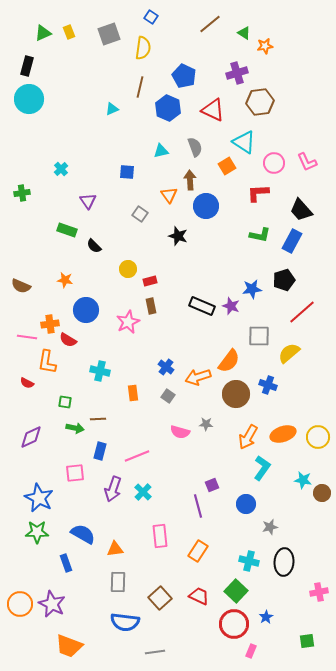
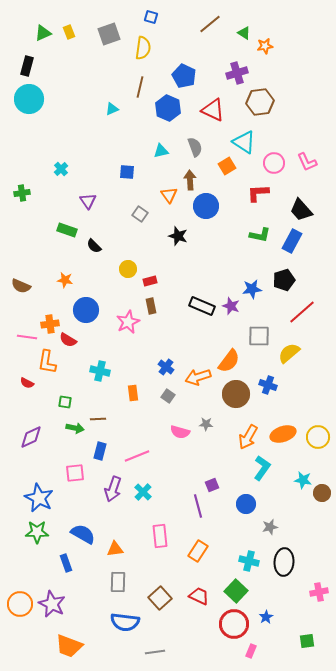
blue square at (151, 17): rotated 16 degrees counterclockwise
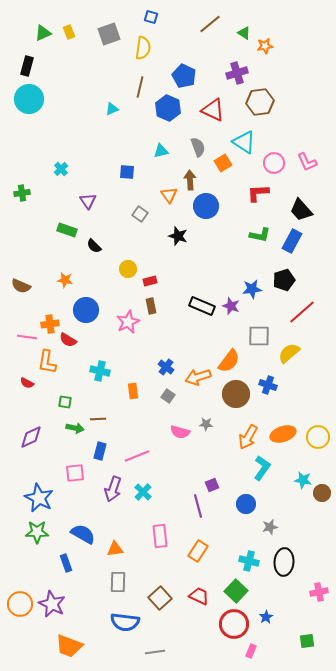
gray semicircle at (195, 147): moved 3 px right
orange square at (227, 166): moved 4 px left, 3 px up
orange rectangle at (133, 393): moved 2 px up
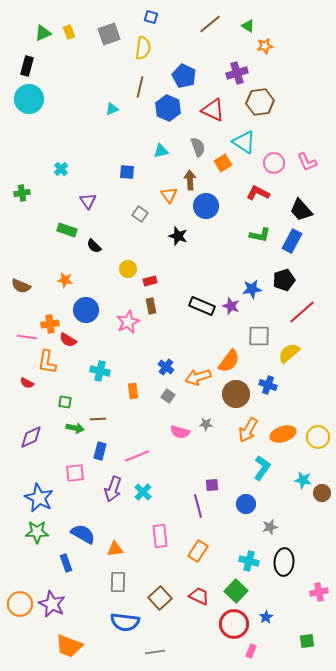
green triangle at (244, 33): moved 4 px right, 7 px up
red L-shape at (258, 193): rotated 30 degrees clockwise
orange arrow at (248, 437): moved 7 px up
purple square at (212, 485): rotated 16 degrees clockwise
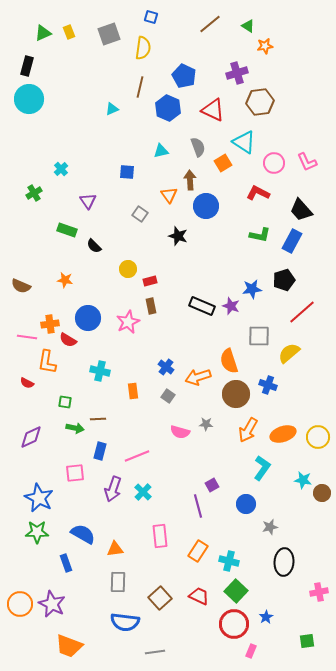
green cross at (22, 193): moved 12 px right; rotated 21 degrees counterclockwise
blue circle at (86, 310): moved 2 px right, 8 px down
orange semicircle at (229, 361): rotated 125 degrees clockwise
purple square at (212, 485): rotated 24 degrees counterclockwise
cyan cross at (249, 561): moved 20 px left
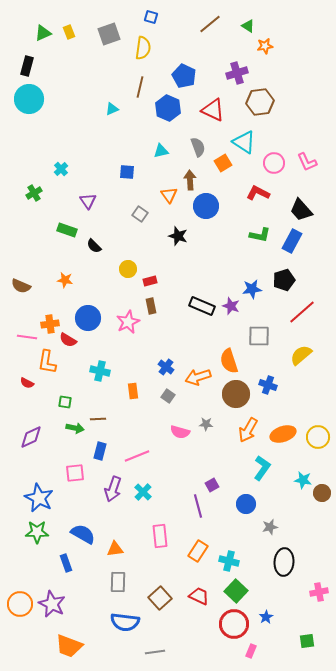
yellow semicircle at (289, 353): moved 12 px right, 2 px down
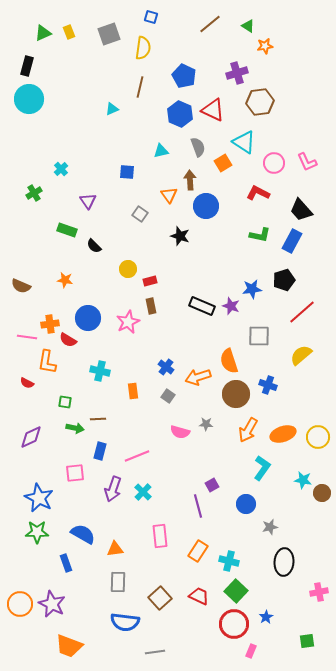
blue hexagon at (168, 108): moved 12 px right, 6 px down
black star at (178, 236): moved 2 px right
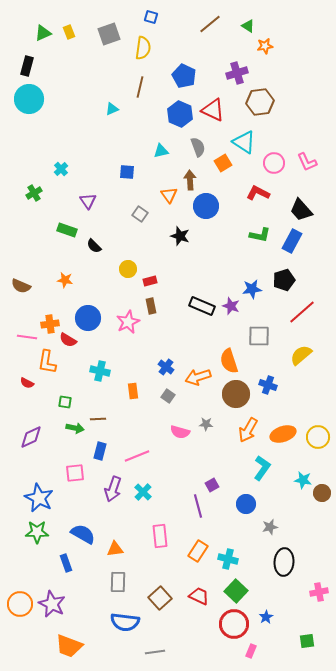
cyan cross at (229, 561): moved 1 px left, 2 px up
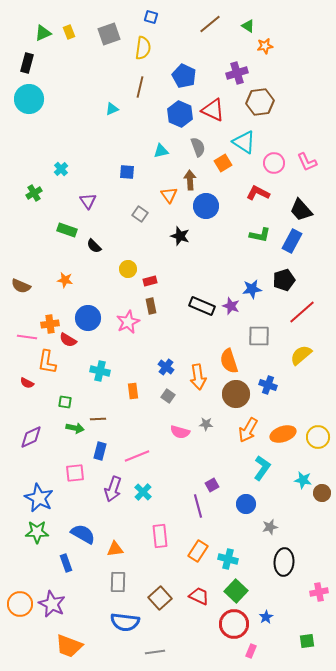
black rectangle at (27, 66): moved 3 px up
orange arrow at (198, 377): rotated 80 degrees counterclockwise
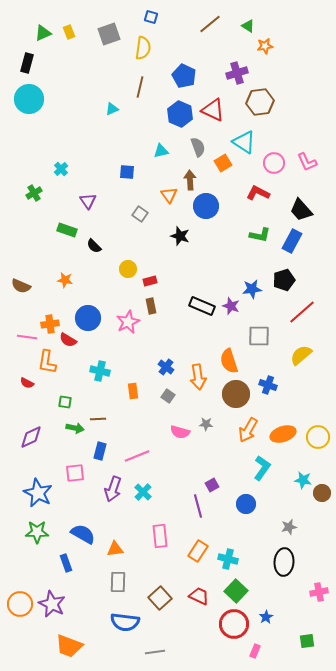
blue star at (39, 498): moved 1 px left, 5 px up
gray star at (270, 527): moved 19 px right
pink rectangle at (251, 651): moved 4 px right
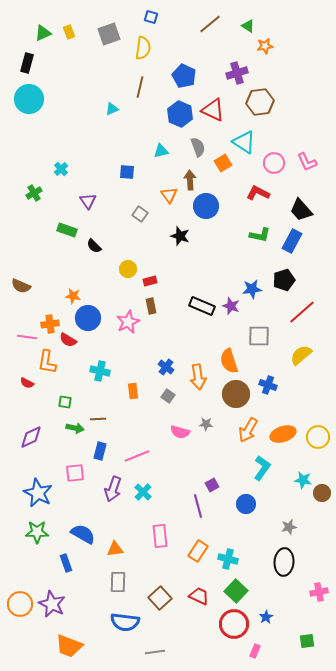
orange star at (65, 280): moved 8 px right, 16 px down
